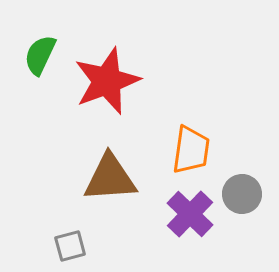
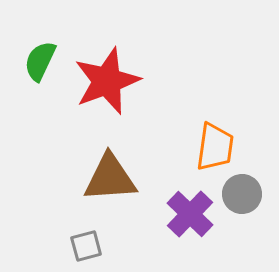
green semicircle: moved 6 px down
orange trapezoid: moved 24 px right, 3 px up
gray square: moved 16 px right
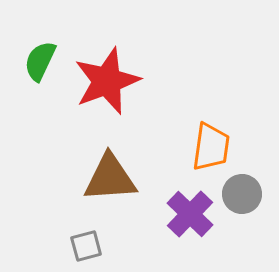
orange trapezoid: moved 4 px left
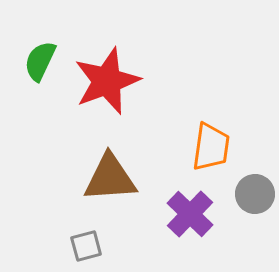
gray circle: moved 13 px right
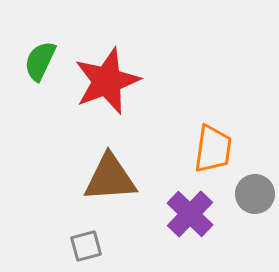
orange trapezoid: moved 2 px right, 2 px down
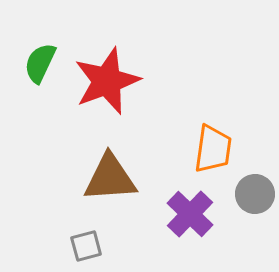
green semicircle: moved 2 px down
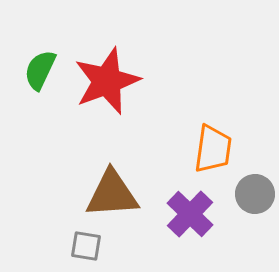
green semicircle: moved 7 px down
brown triangle: moved 2 px right, 16 px down
gray square: rotated 24 degrees clockwise
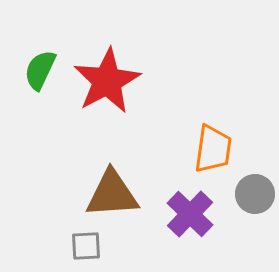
red star: rotated 8 degrees counterclockwise
gray square: rotated 12 degrees counterclockwise
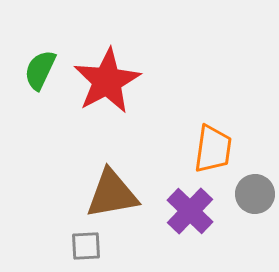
brown triangle: rotated 6 degrees counterclockwise
purple cross: moved 3 px up
